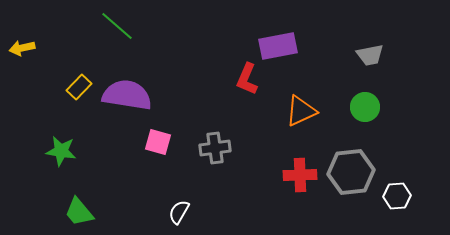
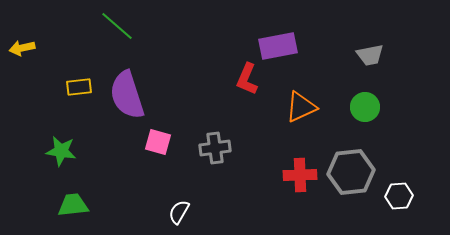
yellow rectangle: rotated 40 degrees clockwise
purple semicircle: rotated 117 degrees counterclockwise
orange triangle: moved 4 px up
white hexagon: moved 2 px right
green trapezoid: moved 6 px left, 7 px up; rotated 124 degrees clockwise
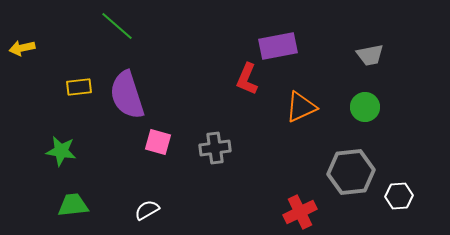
red cross: moved 37 px down; rotated 24 degrees counterclockwise
white semicircle: moved 32 px left, 2 px up; rotated 30 degrees clockwise
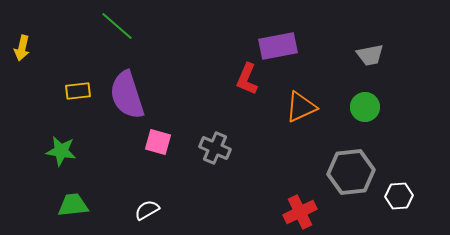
yellow arrow: rotated 65 degrees counterclockwise
yellow rectangle: moved 1 px left, 4 px down
gray cross: rotated 32 degrees clockwise
